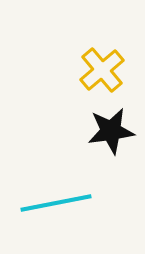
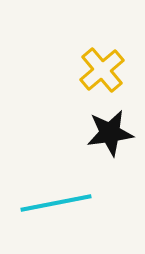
black star: moved 1 px left, 2 px down
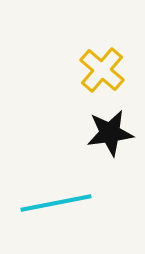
yellow cross: rotated 9 degrees counterclockwise
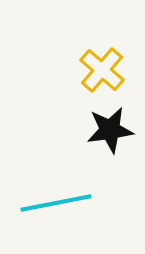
black star: moved 3 px up
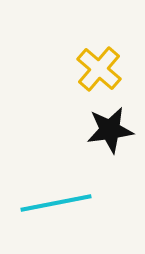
yellow cross: moved 3 px left, 1 px up
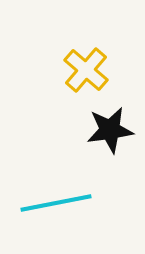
yellow cross: moved 13 px left, 1 px down
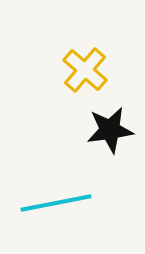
yellow cross: moved 1 px left
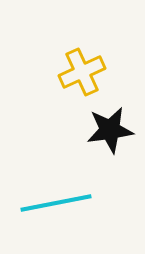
yellow cross: moved 3 px left, 2 px down; rotated 24 degrees clockwise
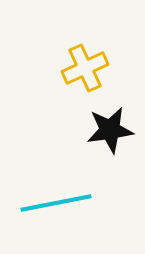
yellow cross: moved 3 px right, 4 px up
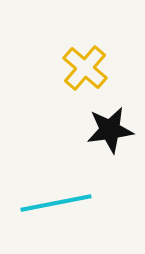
yellow cross: rotated 24 degrees counterclockwise
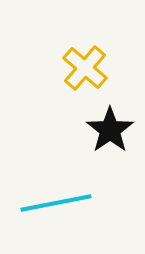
black star: rotated 27 degrees counterclockwise
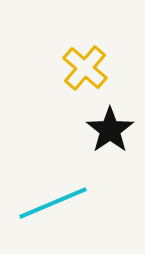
cyan line: moved 3 px left; rotated 12 degrees counterclockwise
